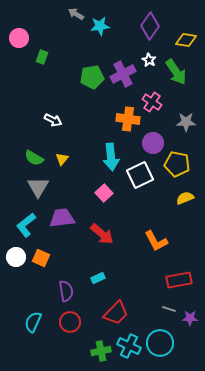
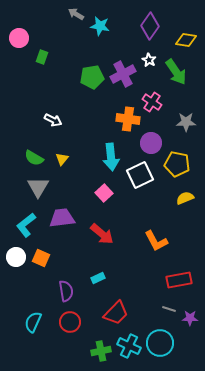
cyan star: rotated 18 degrees clockwise
purple circle: moved 2 px left
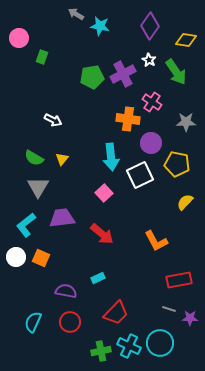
yellow semicircle: moved 4 px down; rotated 24 degrees counterclockwise
purple semicircle: rotated 70 degrees counterclockwise
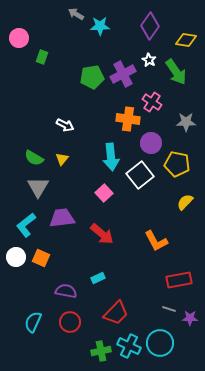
cyan star: rotated 12 degrees counterclockwise
white arrow: moved 12 px right, 5 px down
white square: rotated 12 degrees counterclockwise
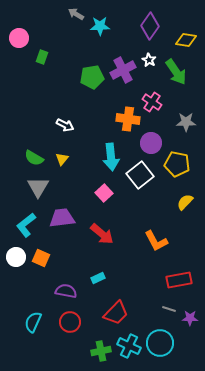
purple cross: moved 4 px up
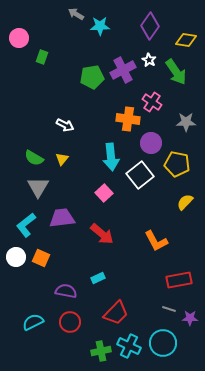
cyan semicircle: rotated 40 degrees clockwise
cyan circle: moved 3 px right
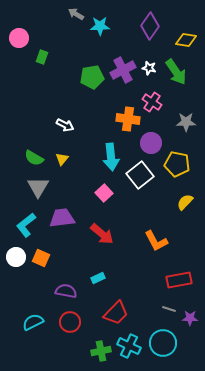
white star: moved 8 px down; rotated 16 degrees counterclockwise
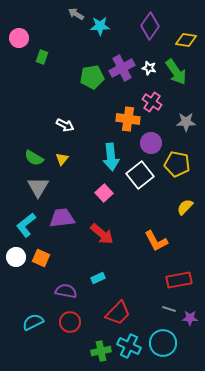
purple cross: moved 1 px left, 2 px up
yellow semicircle: moved 5 px down
red trapezoid: moved 2 px right
